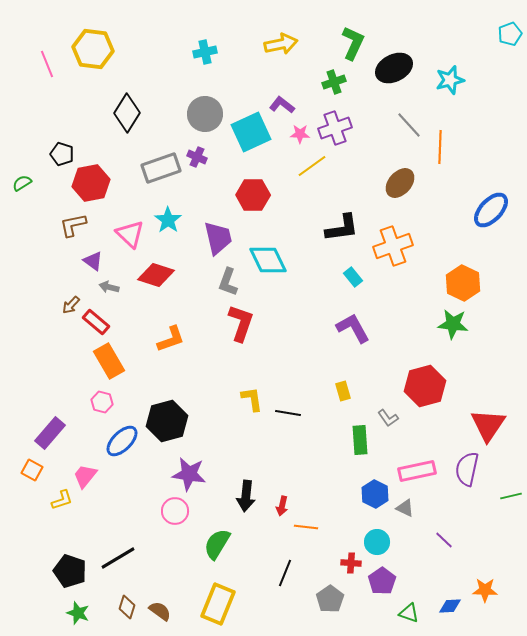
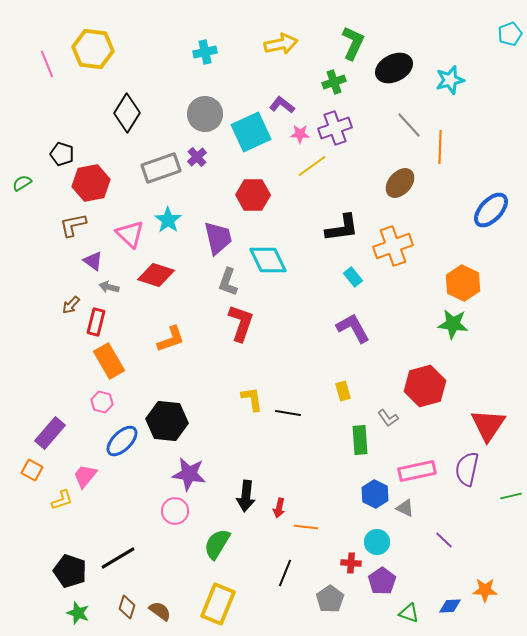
purple cross at (197, 157): rotated 24 degrees clockwise
red rectangle at (96, 322): rotated 64 degrees clockwise
black hexagon at (167, 421): rotated 21 degrees clockwise
red arrow at (282, 506): moved 3 px left, 2 px down
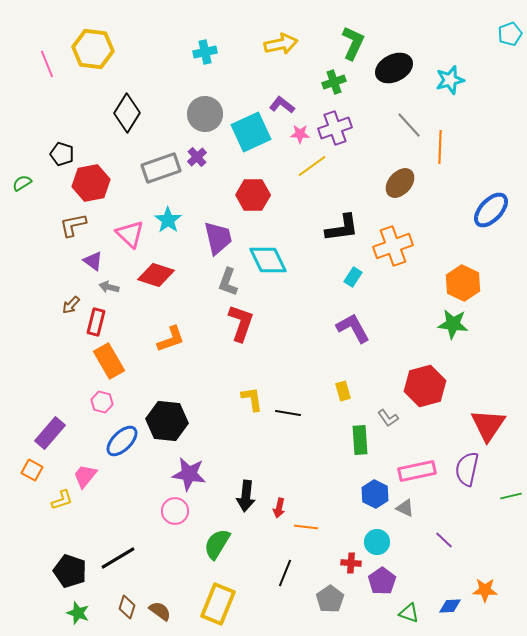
cyan rectangle at (353, 277): rotated 72 degrees clockwise
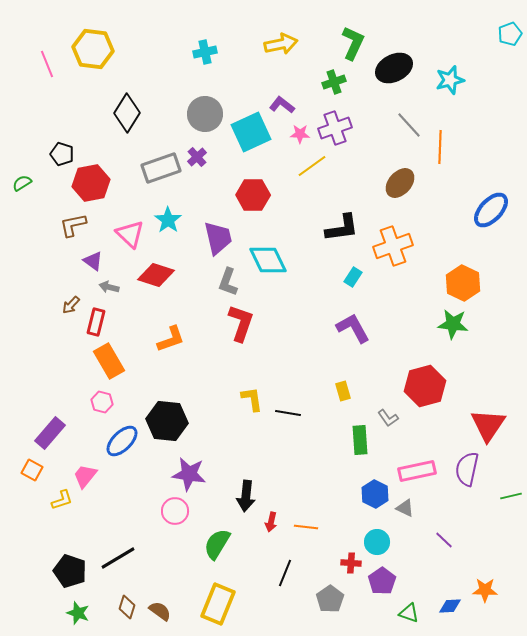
red arrow at (279, 508): moved 8 px left, 14 px down
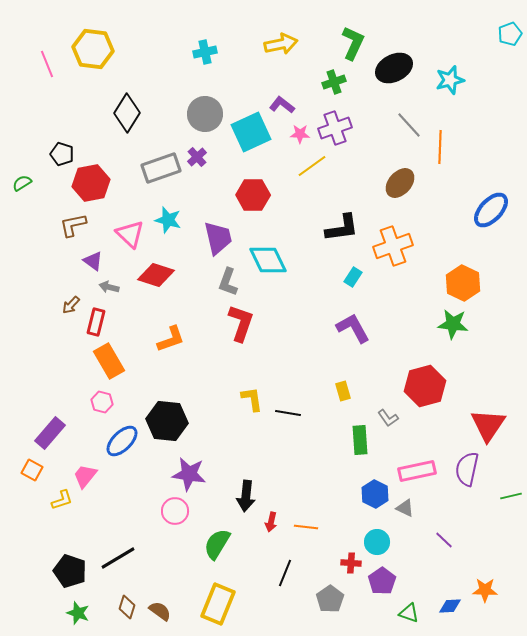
cyan star at (168, 220): rotated 20 degrees counterclockwise
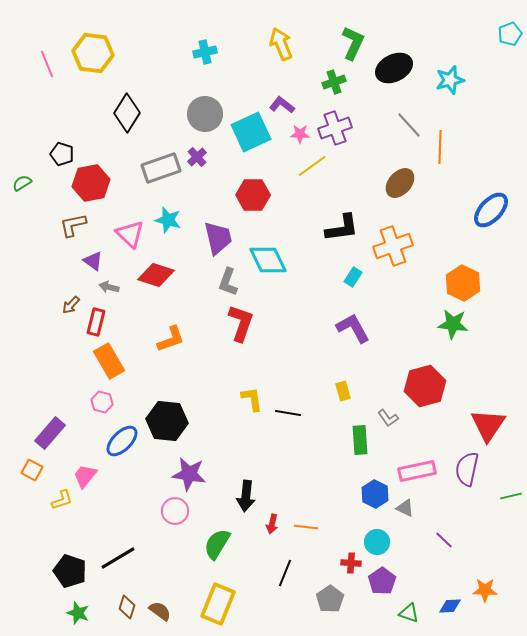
yellow arrow at (281, 44): rotated 100 degrees counterclockwise
yellow hexagon at (93, 49): moved 4 px down
red arrow at (271, 522): moved 1 px right, 2 px down
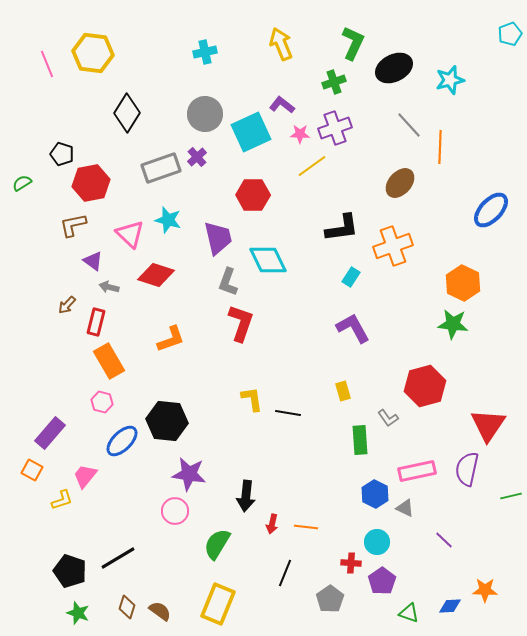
cyan rectangle at (353, 277): moved 2 px left
brown arrow at (71, 305): moved 4 px left
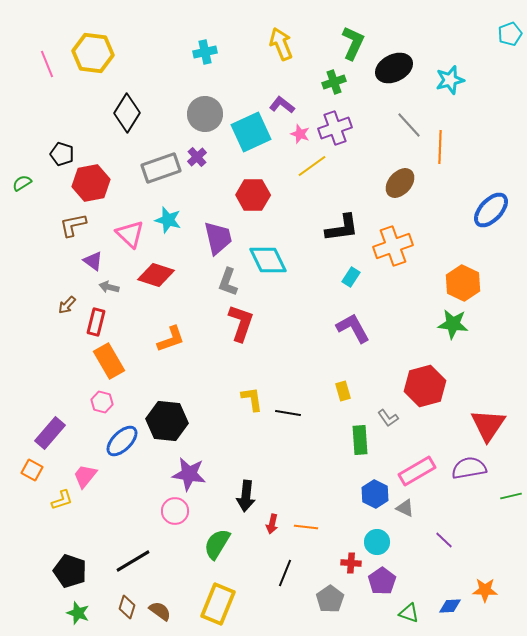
pink star at (300, 134): rotated 18 degrees clockwise
purple semicircle at (467, 469): moved 2 px right, 1 px up; rotated 68 degrees clockwise
pink rectangle at (417, 471): rotated 18 degrees counterclockwise
black line at (118, 558): moved 15 px right, 3 px down
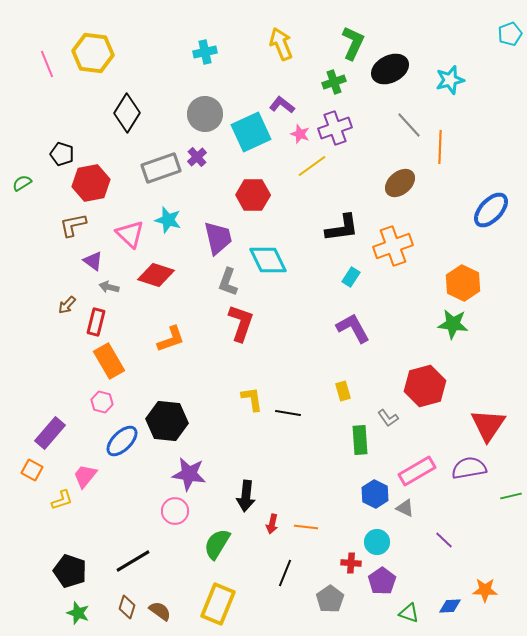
black ellipse at (394, 68): moved 4 px left, 1 px down
brown ellipse at (400, 183): rotated 8 degrees clockwise
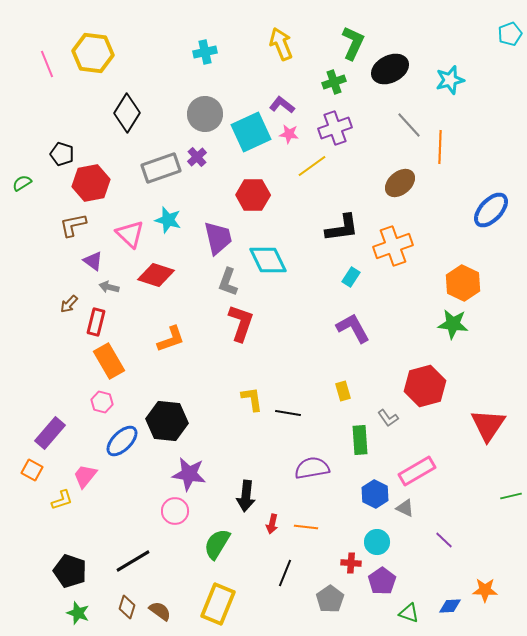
pink star at (300, 134): moved 11 px left; rotated 12 degrees counterclockwise
brown arrow at (67, 305): moved 2 px right, 1 px up
purple semicircle at (469, 468): moved 157 px left
